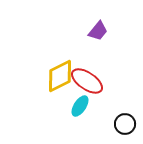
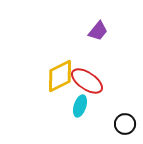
cyan ellipse: rotated 15 degrees counterclockwise
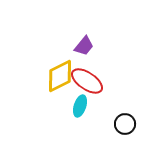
purple trapezoid: moved 14 px left, 15 px down
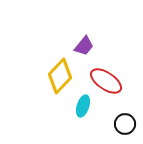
yellow diamond: rotated 20 degrees counterclockwise
red ellipse: moved 19 px right
cyan ellipse: moved 3 px right
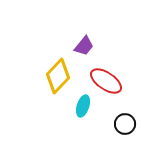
yellow diamond: moved 2 px left
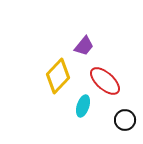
red ellipse: moved 1 px left; rotated 8 degrees clockwise
black circle: moved 4 px up
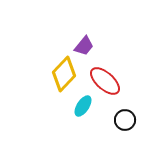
yellow diamond: moved 6 px right, 2 px up
cyan ellipse: rotated 15 degrees clockwise
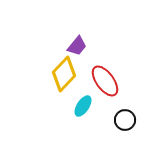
purple trapezoid: moved 7 px left
red ellipse: rotated 12 degrees clockwise
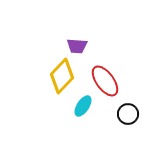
purple trapezoid: rotated 55 degrees clockwise
yellow diamond: moved 2 px left, 2 px down
black circle: moved 3 px right, 6 px up
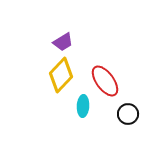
purple trapezoid: moved 14 px left, 4 px up; rotated 35 degrees counterclockwise
yellow diamond: moved 1 px left, 1 px up
cyan ellipse: rotated 30 degrees counterclockwise
